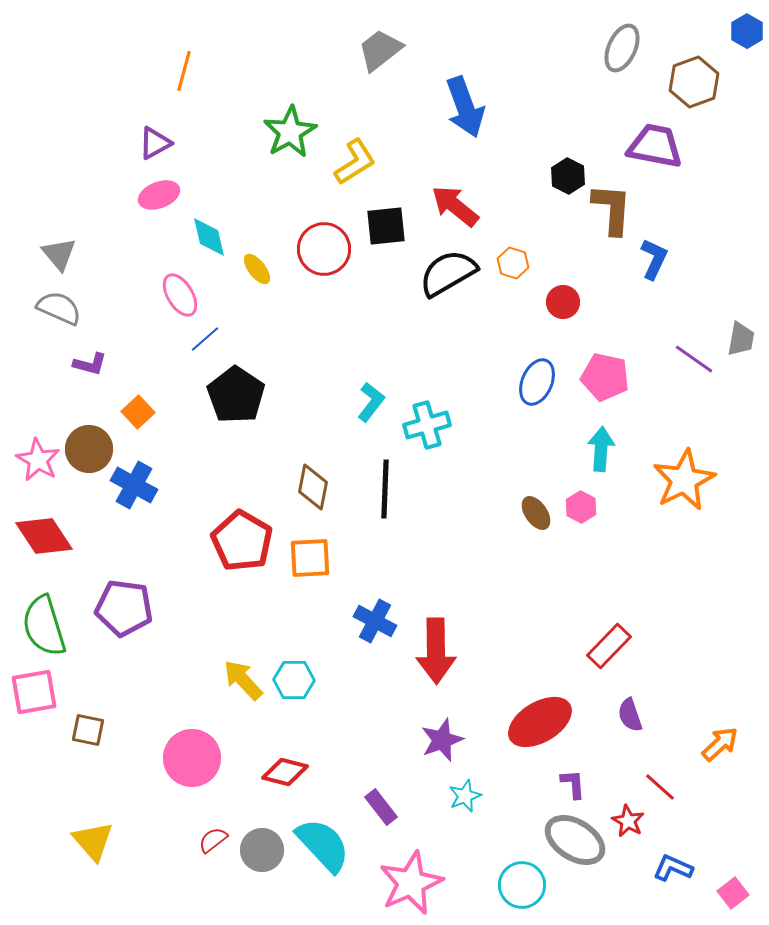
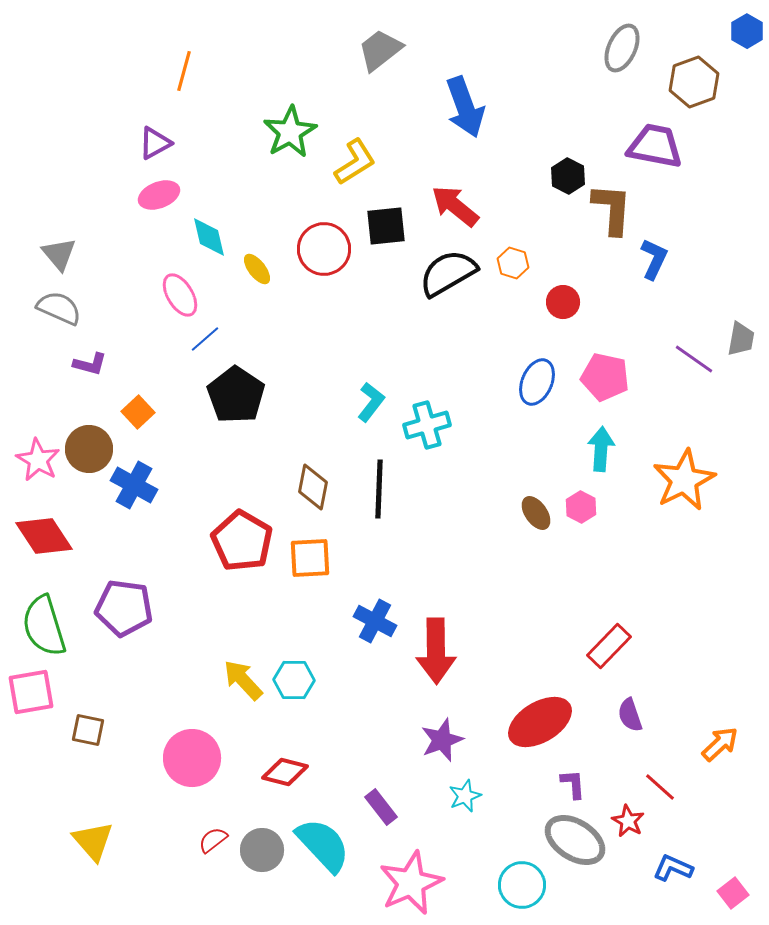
black line at (385, 489): moved 6 px left
pink square at (34, 692): moved 3 px left
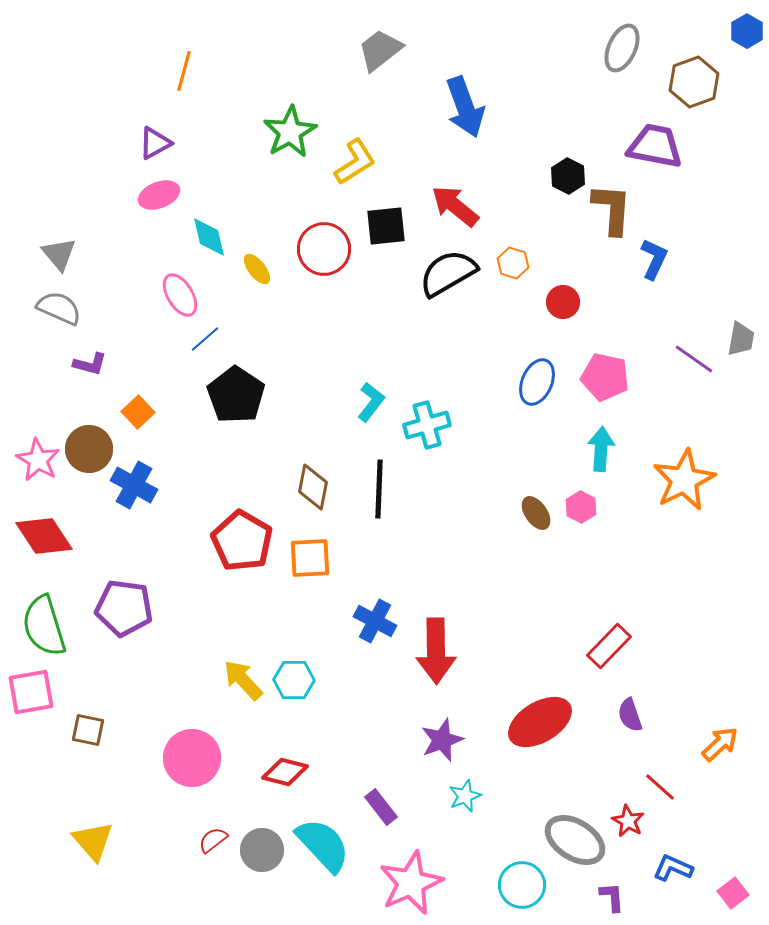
purple L-shape at (573, 784): moved 39 px right, 113 px down
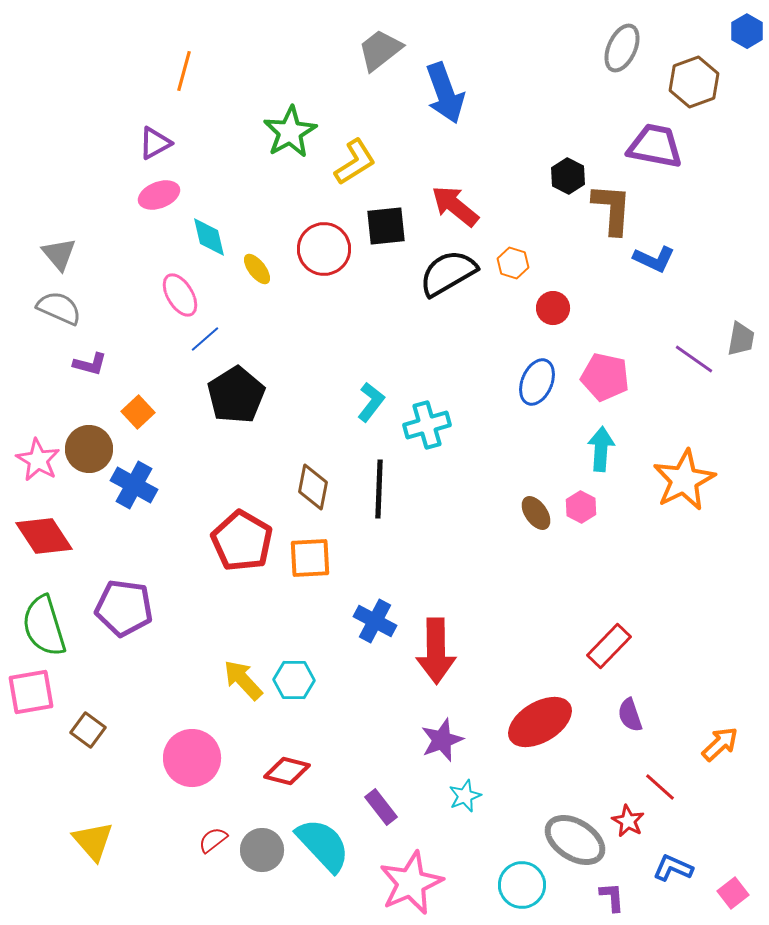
blue arrow at (465, 107): moved 20 px left, 14 px up
blue L-shape at (654, 259): rotated 90 degrees clockwise
red circle at (563, 302): moved 10 px left, 6 px down
black pentagon at (236, 395): rotated 6 degrees clockwise
brown square at (88, 730): rotated 24 degrees clockwise
red diamond at (285, 772): moved 2 px right, 1 px up
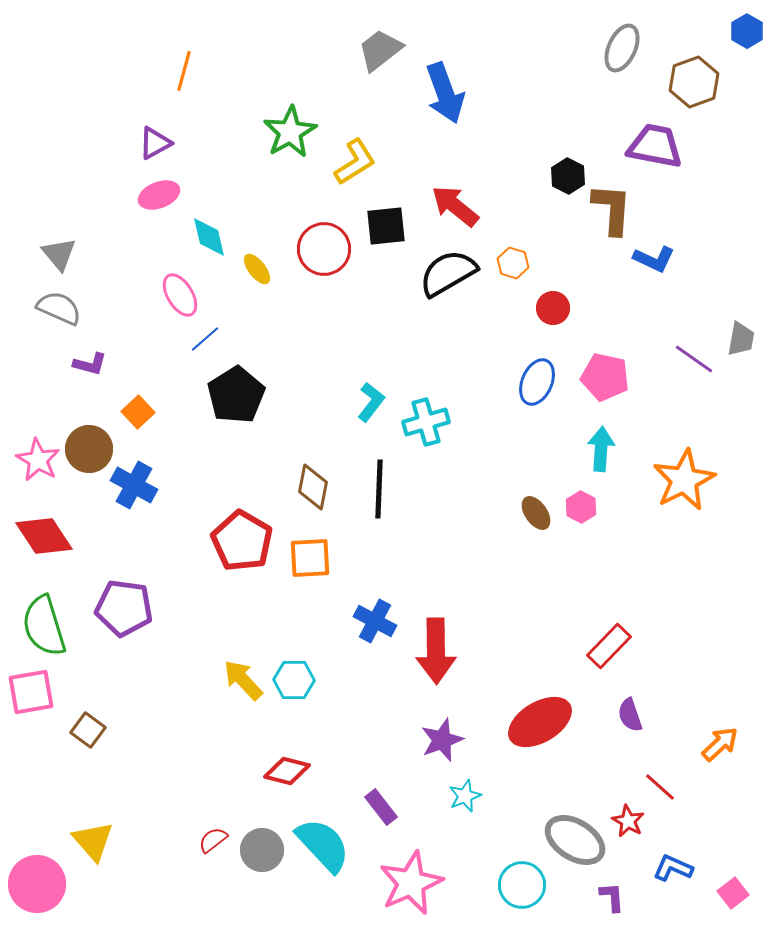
cyan cross at (427, 425): moved 1 px left, 3 px up
pink circle at (192, 758): moved 155 px left, 126 px down
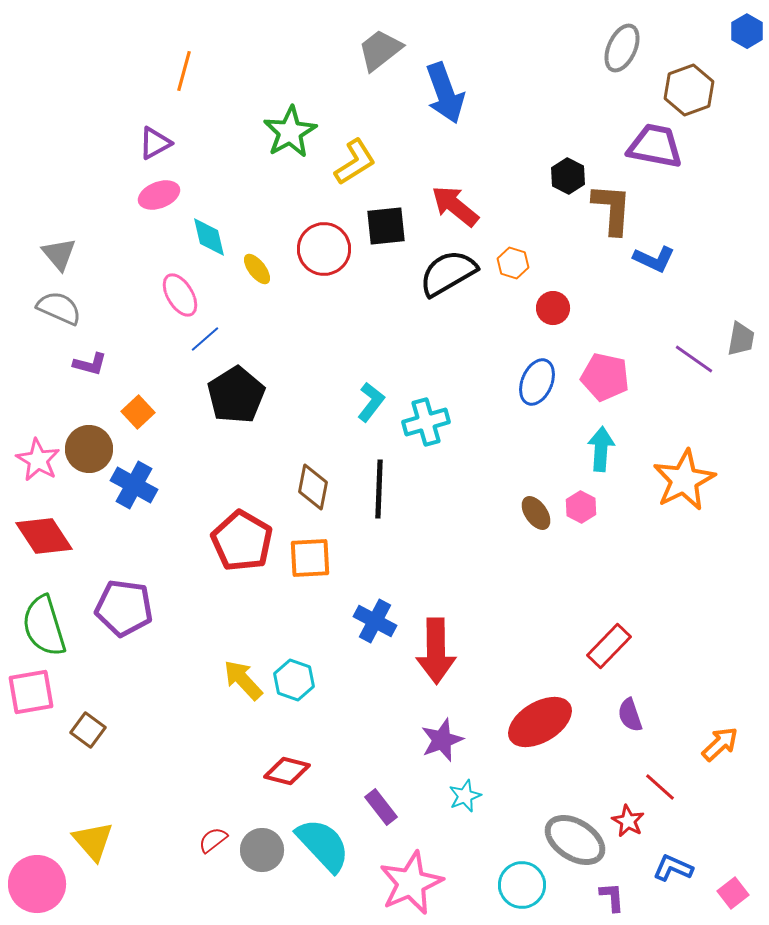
brown hexagon at (694, 82): moved 5 px left, 8 px down
cyan hexagon at (294, 680): rotated 18 degrees clockwise
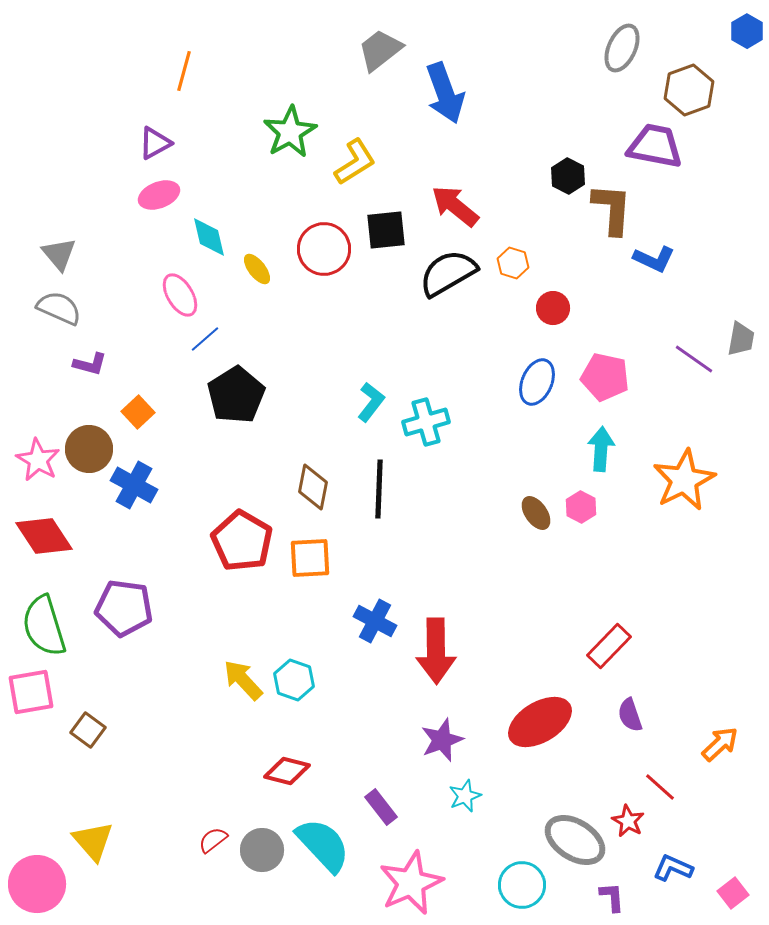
black square at (386, 226): moved 4 px down
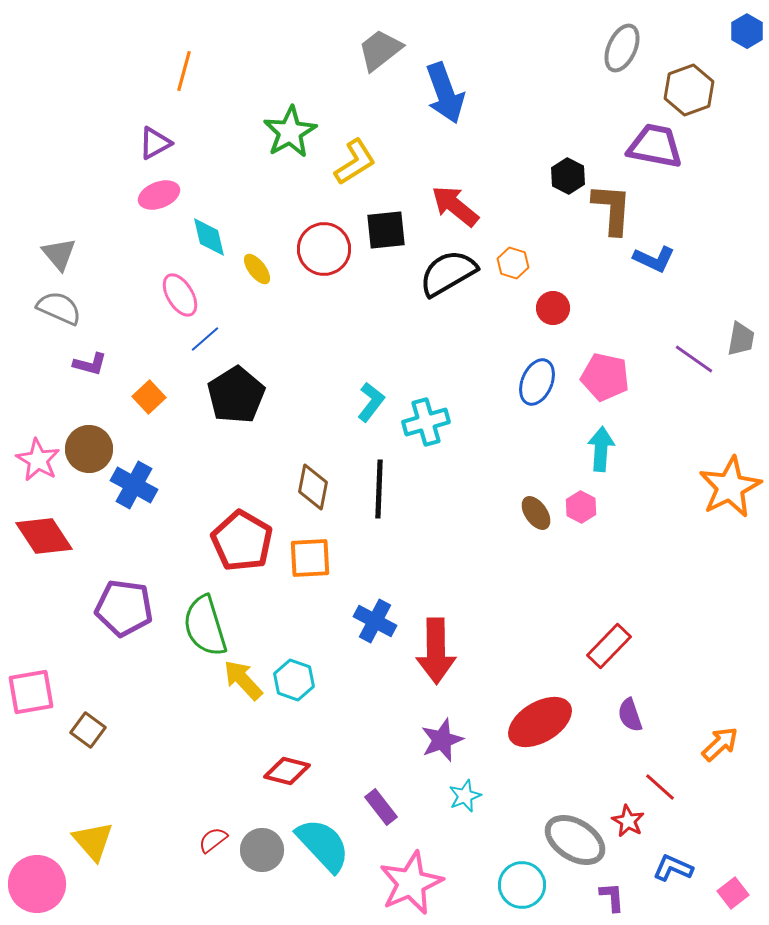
orange square at (138, 412): moved 11 px right, 15 px up
orange star at (684, 480): moved 46 px right, 7 px down
green semicircle at (44, 626): moved 161 px right
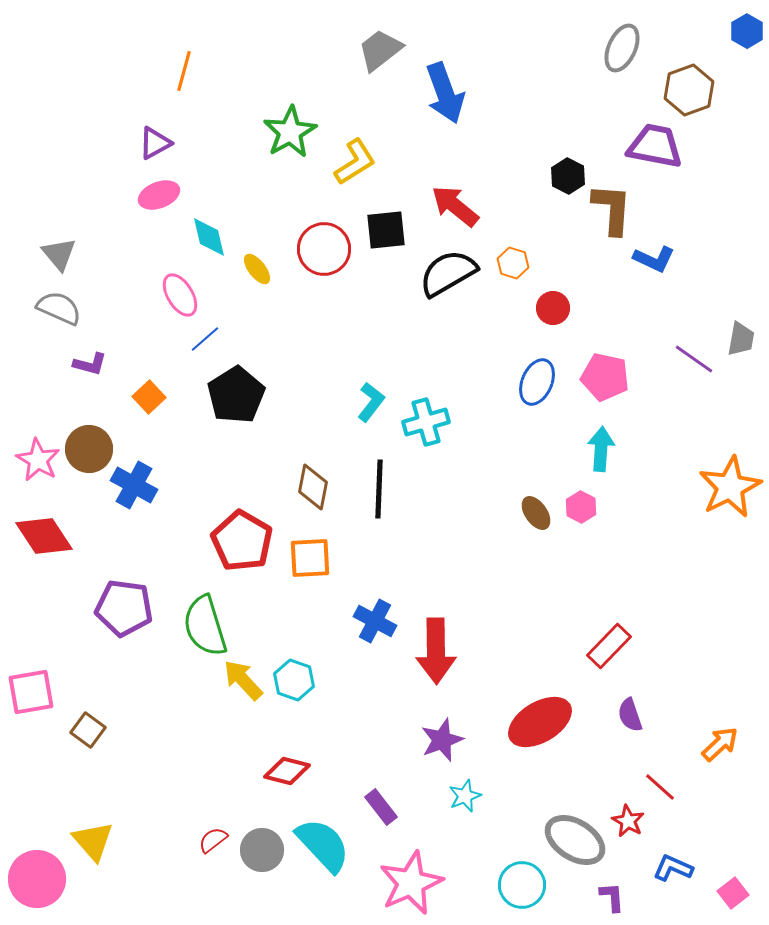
pink circle at (37, 884): moved 5 px up
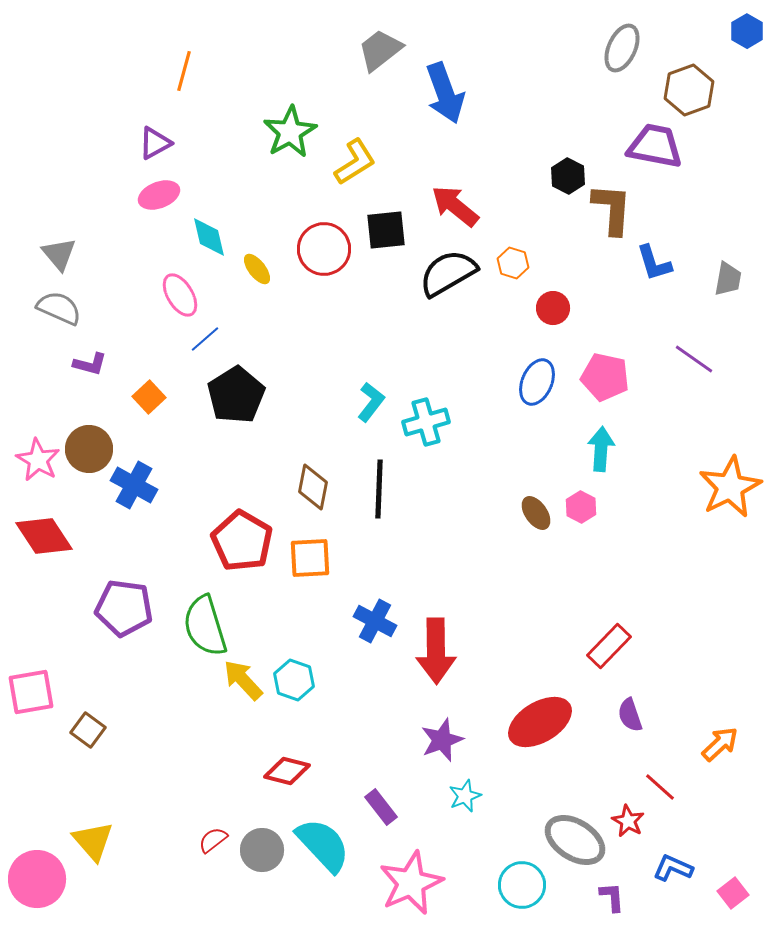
blue L-shape at (654, 259): moved 4 px down; rotated 48 degrees clockwise
gray trapezoid at (741, 339): moved 13 px left, 60 px up
